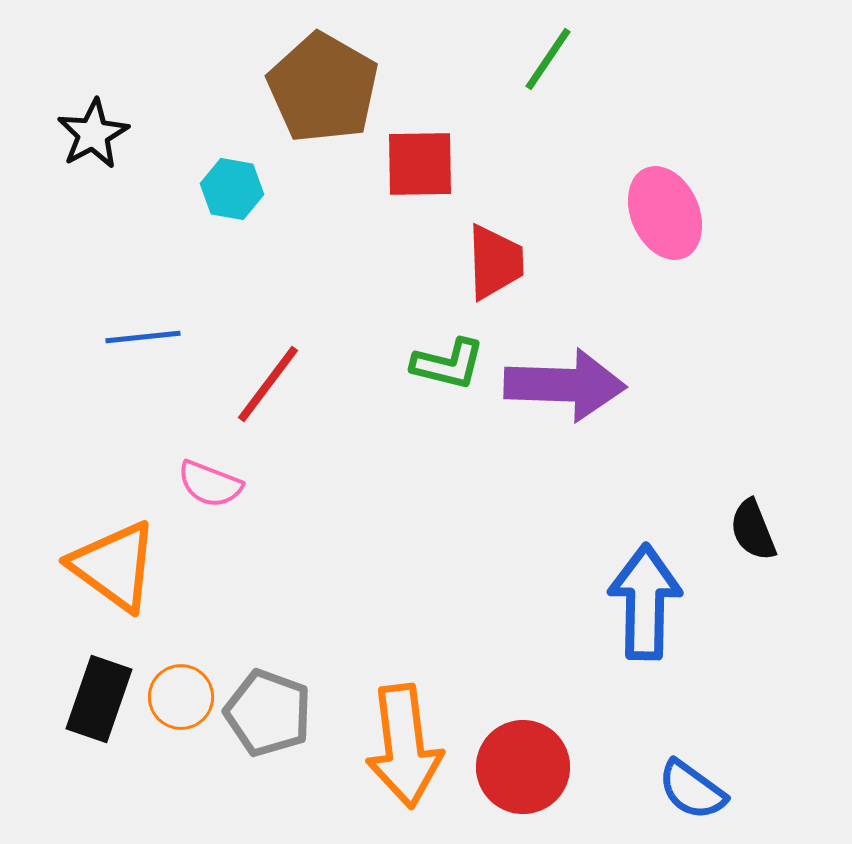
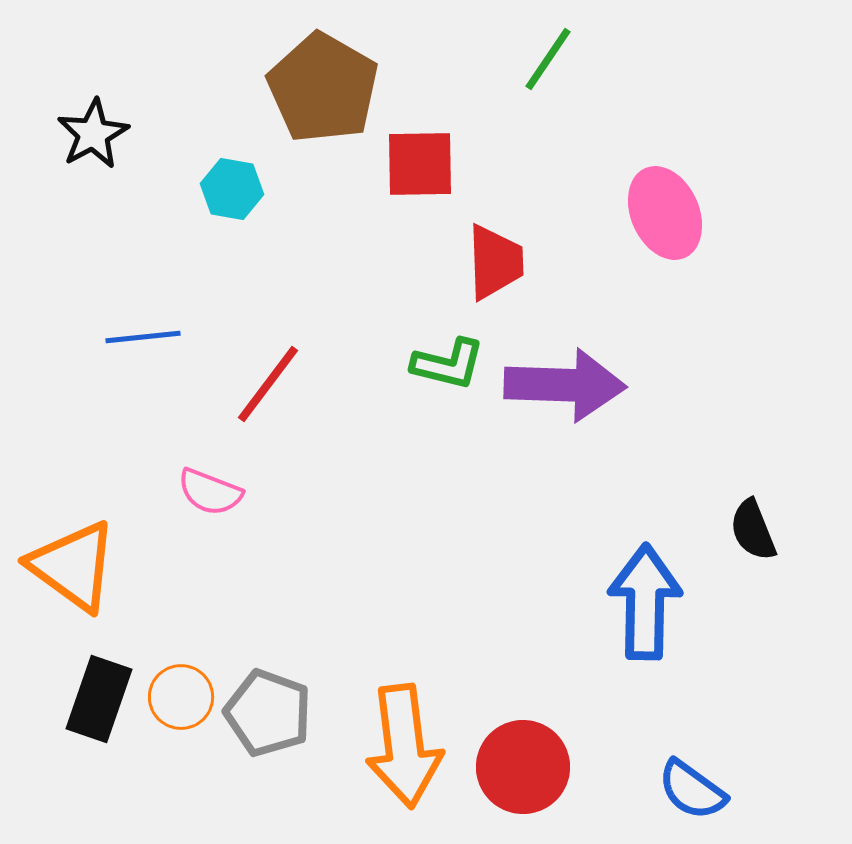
pink semicircle: moved 8 px down
orange triangle: moved 41 px left
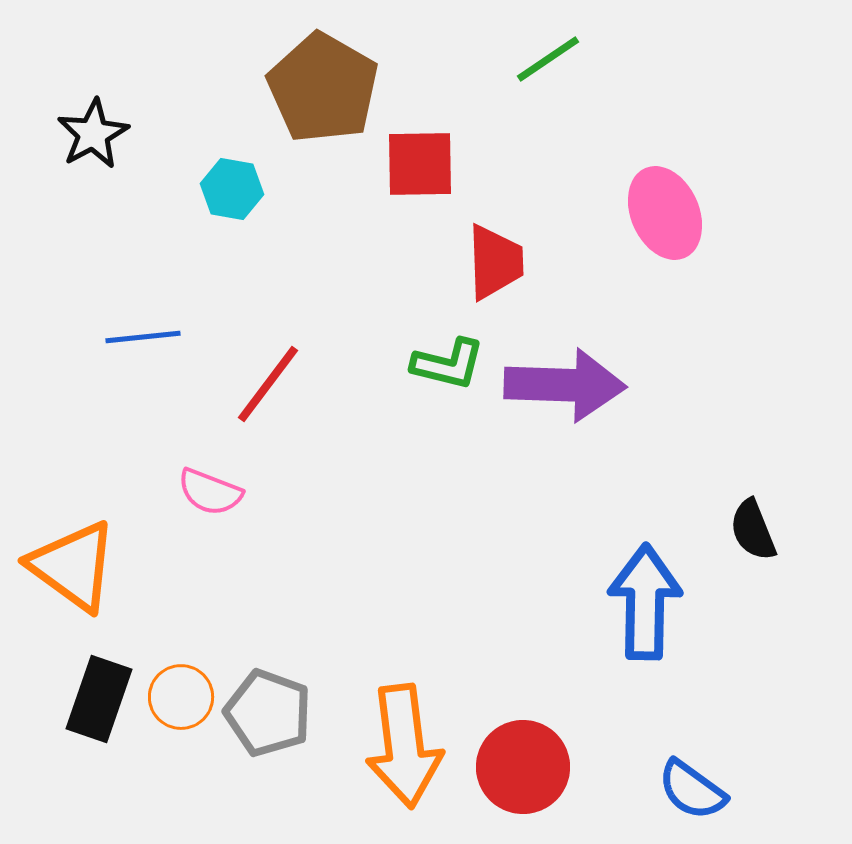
green line: rotated 22 degrees clockwise
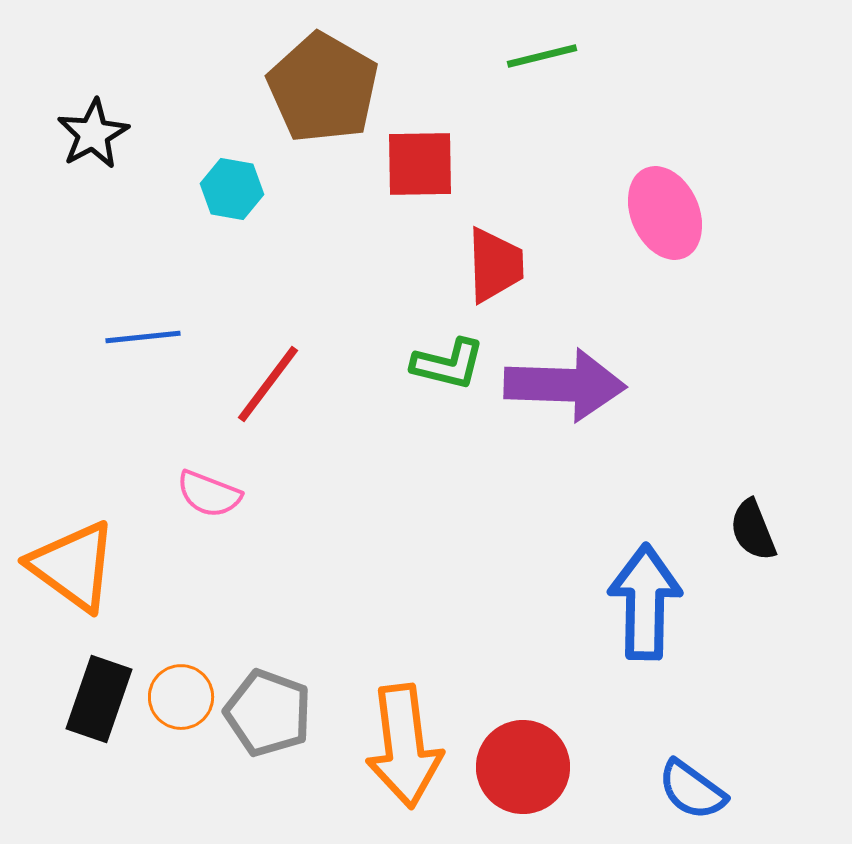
green line: moved 6 px left, 3 px up; rotated 20 degrees clockwise
red trapezoid: moved 3 px down
pink semicircle: moved 1 px left, 2 px down
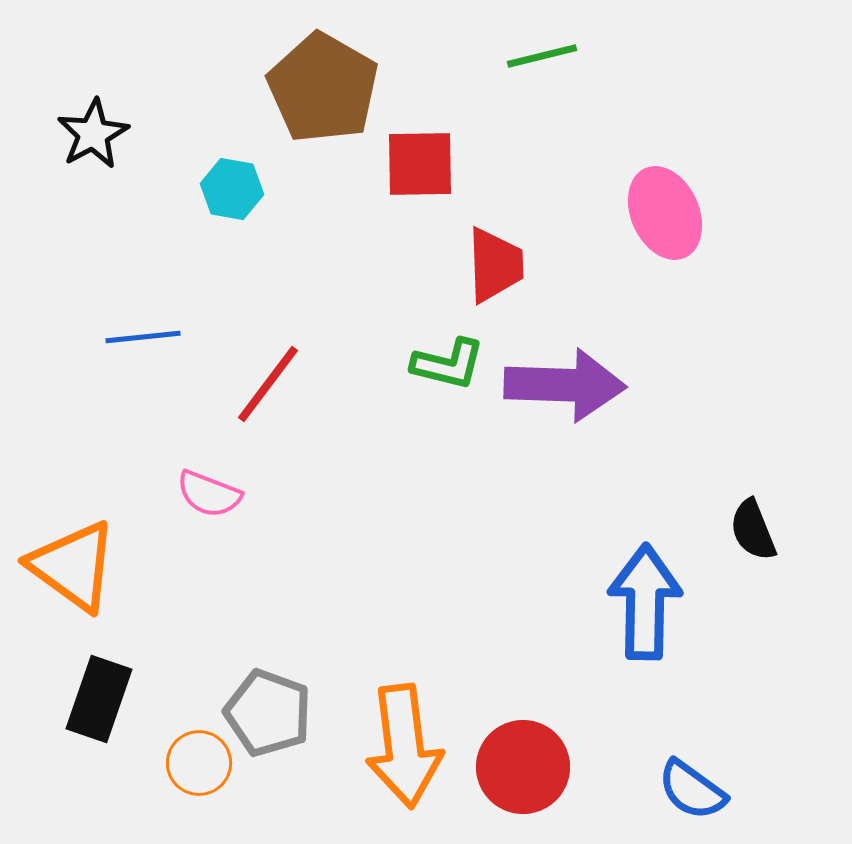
orange circle: moved 18 px right, 66 px down
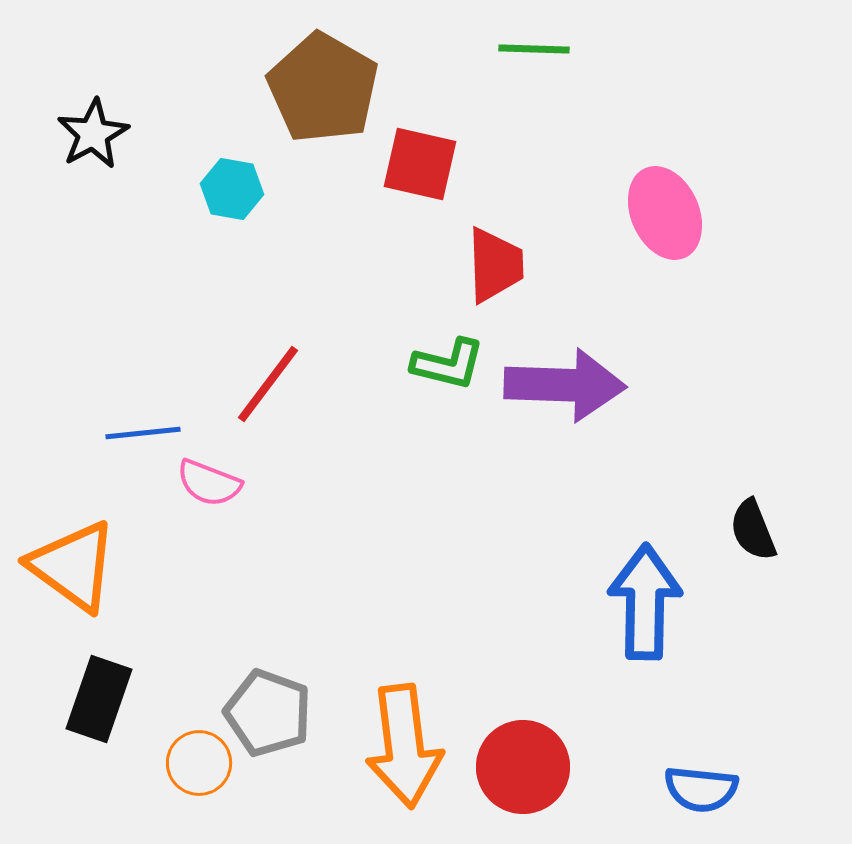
green line: moved 8 px left, 7 px up; rotated 16 degrees clockwise
red square: rotated 14 degrees clockwise
blue line: moved 96 px down
pink semicircle: moved 11 px up
blue semicircle: moved 9 px right, 1 px up; rotated 30 degrees counterclockwise
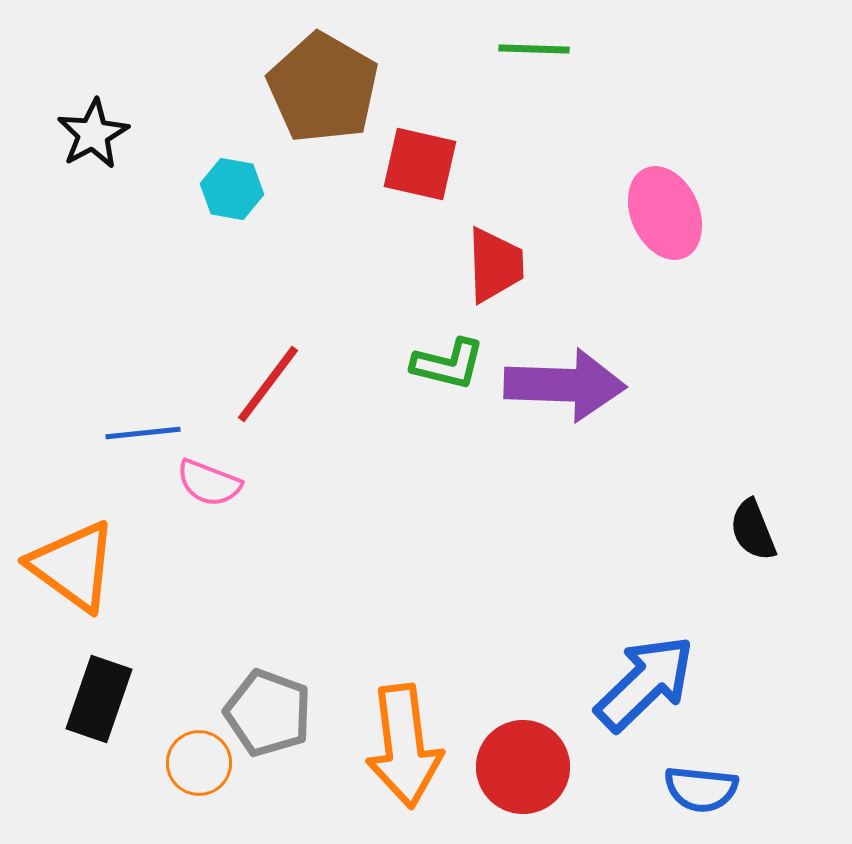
blue arrow: moved 81 px down; rotated 45 degrees clockwise
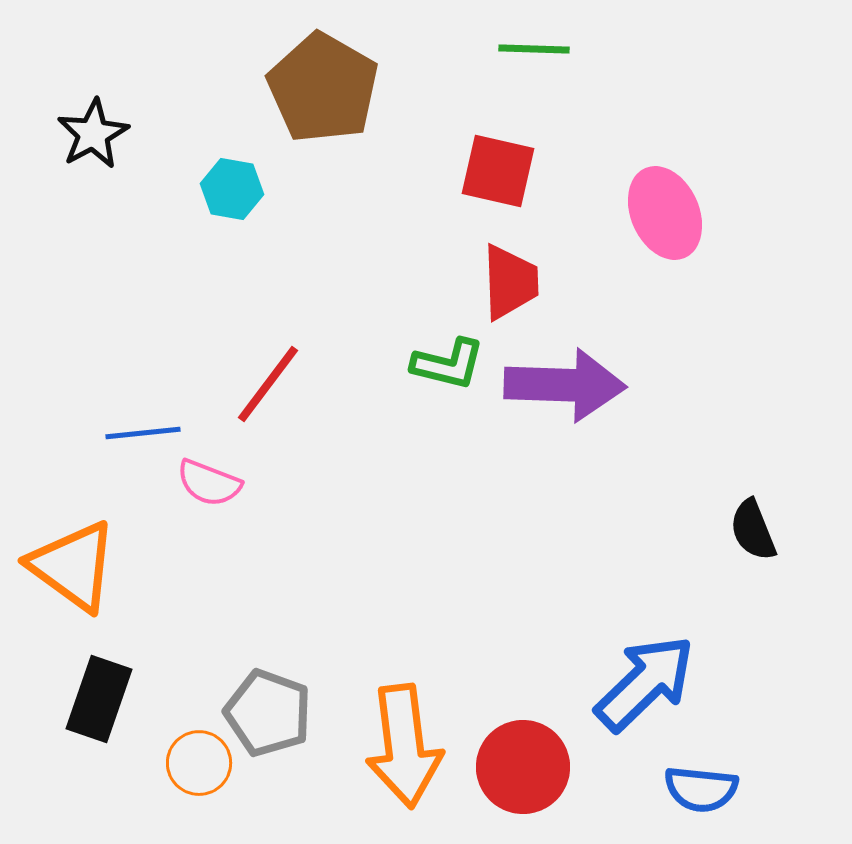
red square: moved 78 px right, 7 px down
red trapezoid: moved 15 px right, 17 px down
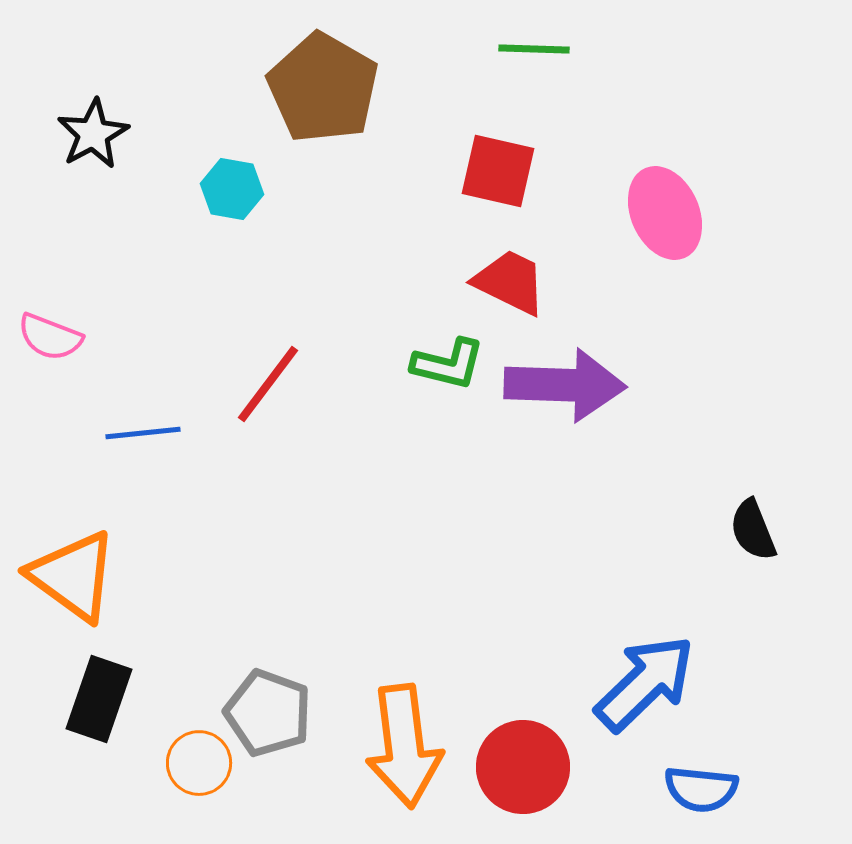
red trapezoid: rotated 62 degrees counterclockwise
pink semicircle: moved 159 px left, 146 px up
orange triangle: moved 10 px down
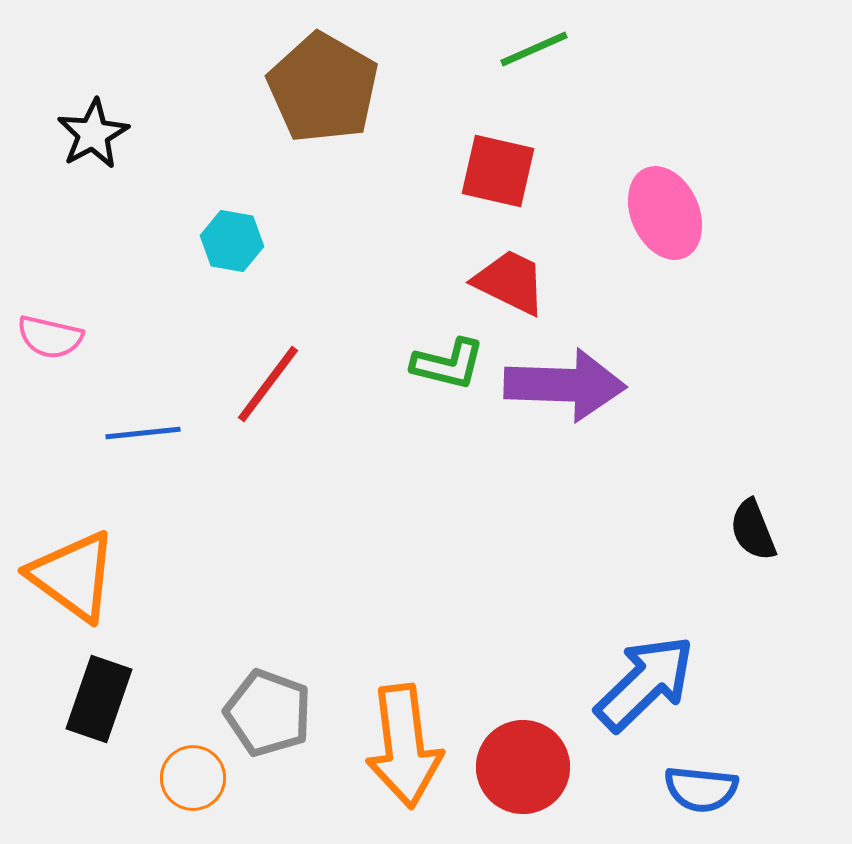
green line: rotated 26 degrees counterclockwise
cyan hexagon: moved 52 px down
pink semicircle: rotated 8 degrees counterclockwise
orange circle: moved 6 px left, 15 px down
